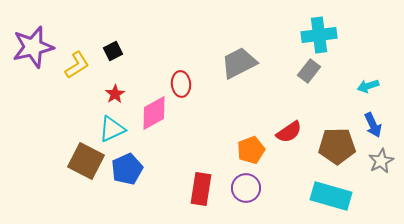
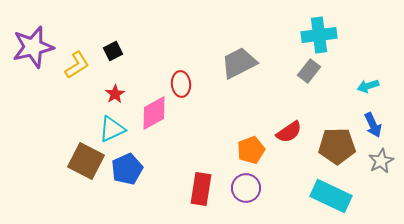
cyan rectangle: rotated 9 degrees clockwise
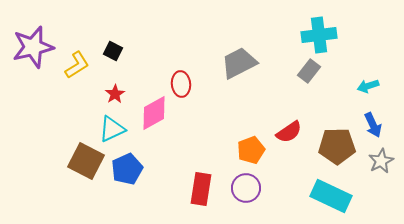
black square: rotated 36 degrees counterclockwise
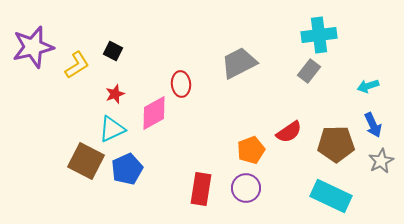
red star: rotated 12 degrees clockwise
brown pentagon: moved 1 px left, 2 px up
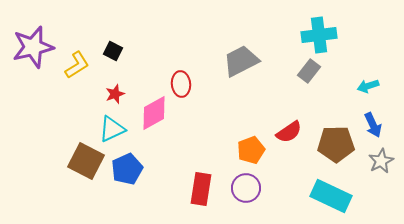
gray trapezoid: moved 2 px right, 2 px up
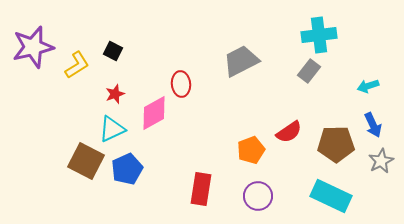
purple circle: moved 12 px right, 8 px down
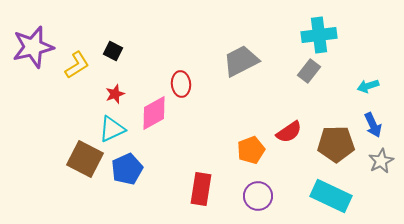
brown square: moved 1 px left, 2 px up
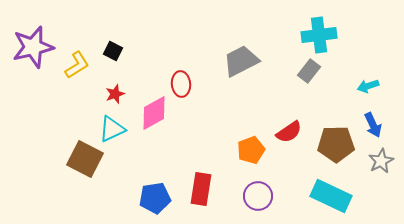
blue pentagon: moved 28 px right, 29 px down; rotated 16 degrees clockwise
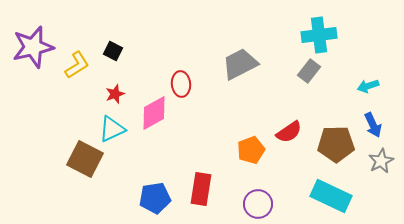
gray trapezoid: moved 1 px left, 3 px down
purple circle: moved 8 px down
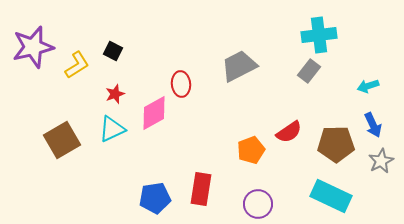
gray trapezoid: moved 1 px left, 2 px down
brown square: moved 23 px left, 19 px up; rotated 33 degrees clockwise
